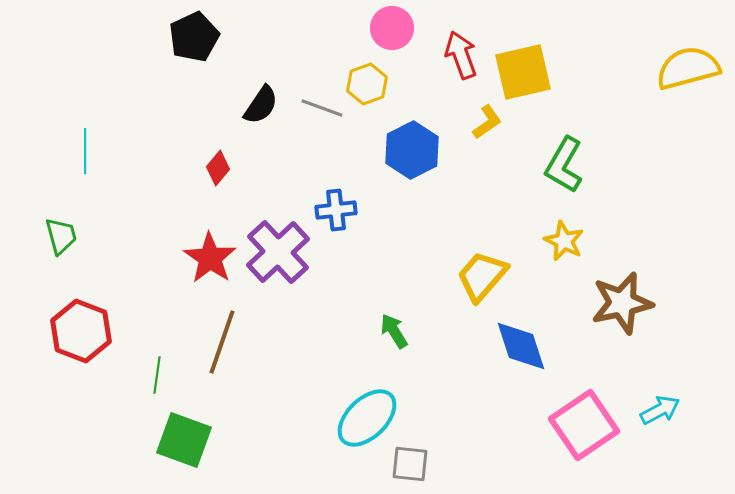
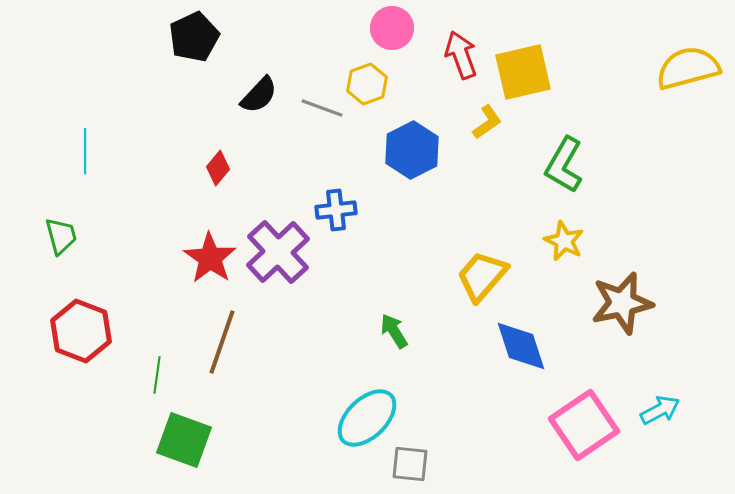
black semicircle: moved 2 px left, 10 px up; rotated 9 degrees clockwise
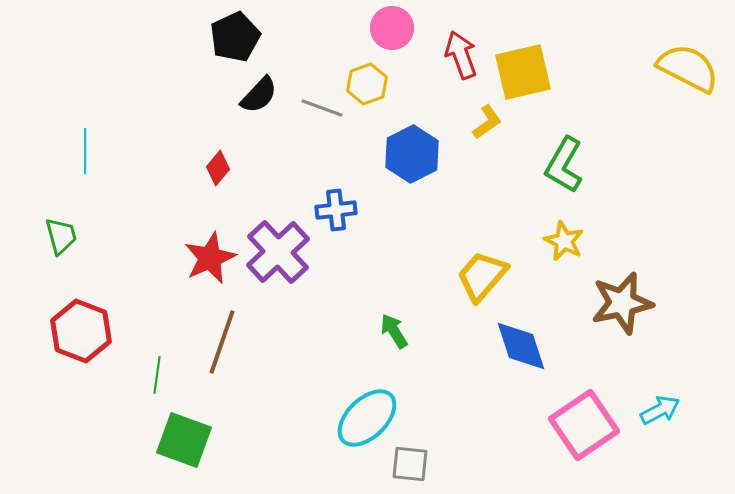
black pentagon: moved 41 px right
yellow semicircle: rotated 42 degrees clockwise
blue hexagon: moved 4 px down
red star: rotated 14 degrees clockwise
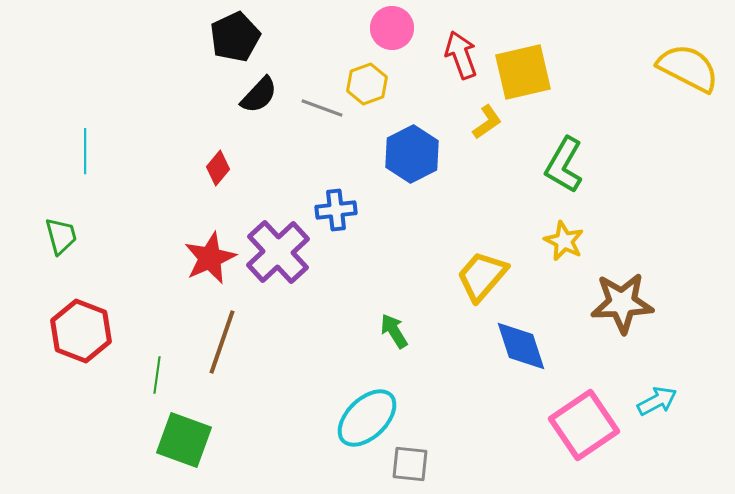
brown star: rotated 10 degrees clockwise
cyan arrow: moved 3 px left, 9 px up
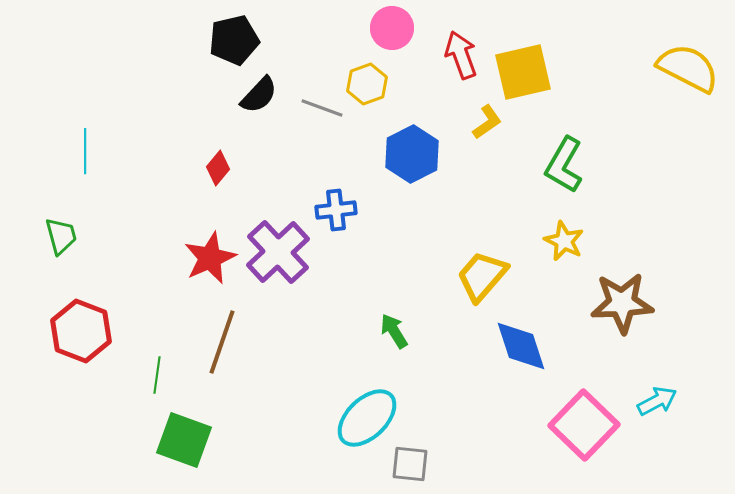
black pentagon: moved 1 px left, 3 px down; rotated 12 degrees clockwise
pink square: rotated 12 degrees counterclockwise
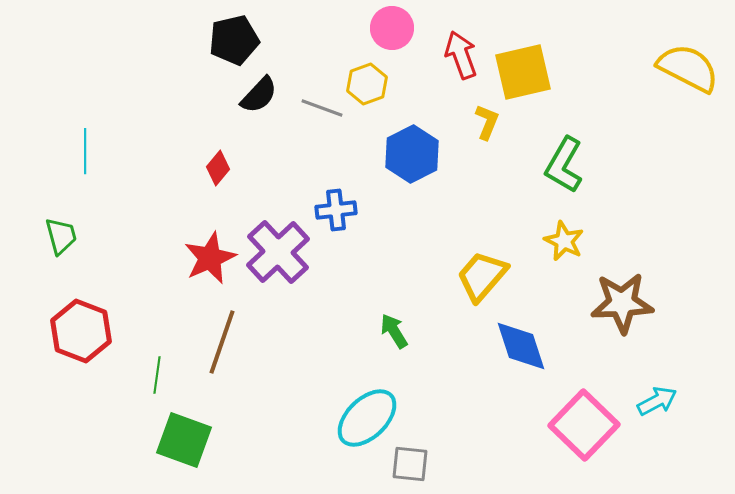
yellow L-shape: rotated 33 degrees counterclockwise
